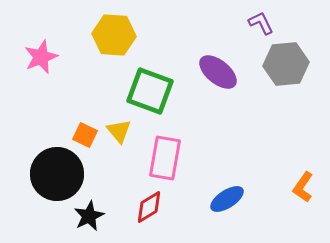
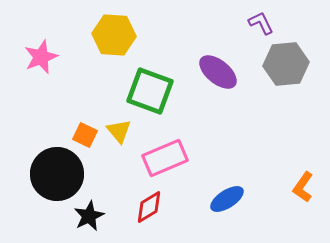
pink rectangle: rotated 57 degrees clockwise
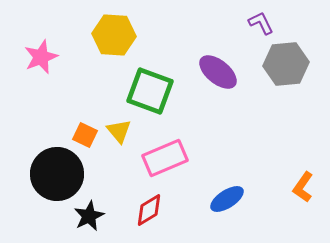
red diamond: moved 3 px down
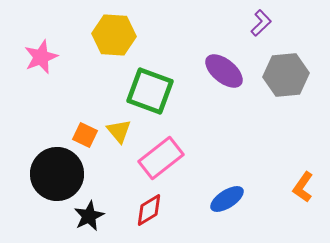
purple L-shape: rotated 72 degrees clockwise
gray hexagon: moved 11 px down
purple ellipse: moved 6 px right, 1 px up
pink rectangle: moved 4 px left; rotated 15 degrees counterclockwise
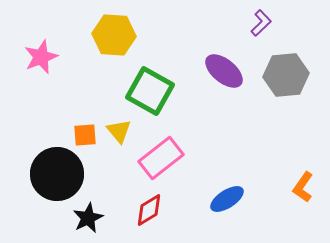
green square: rotated 9 degrees clockwise
orange square: rotated 30 degrees counterclockwise
black star: moved 1 px left, 2 px down
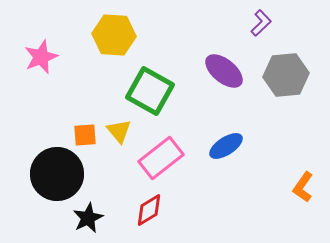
blue ellipse: moved 1 px left, 53 px up
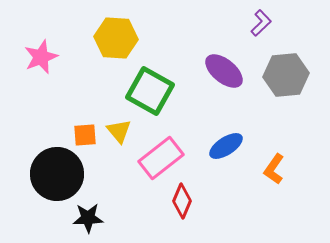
yellow hexagon: moved 2 px right, 3 px down
orange L-shape: moved 29 px left, 18 px up
red diamond: moved 33 px right, 9 px up; rotated 36 degrees counterclockwise
black star: rotated 24 degrees clockwise
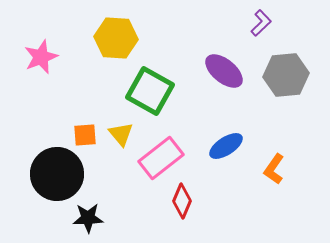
yellow triangle: moved 2 px right, 3 px down
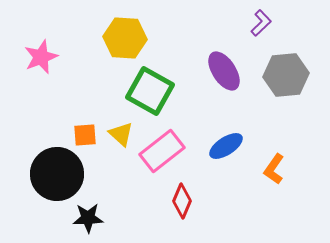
yellow hexagon: moved 9 px right
purple ellipse: rotated 18 degrees clockwise
yellow triangle: rotated 8 degrees counterclockwise
pink rectangle: moved 1 px right, 7 px up
